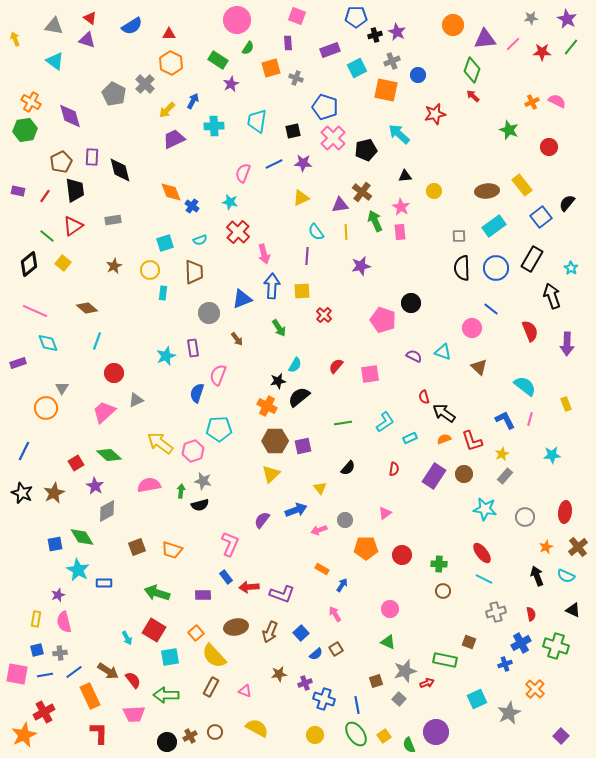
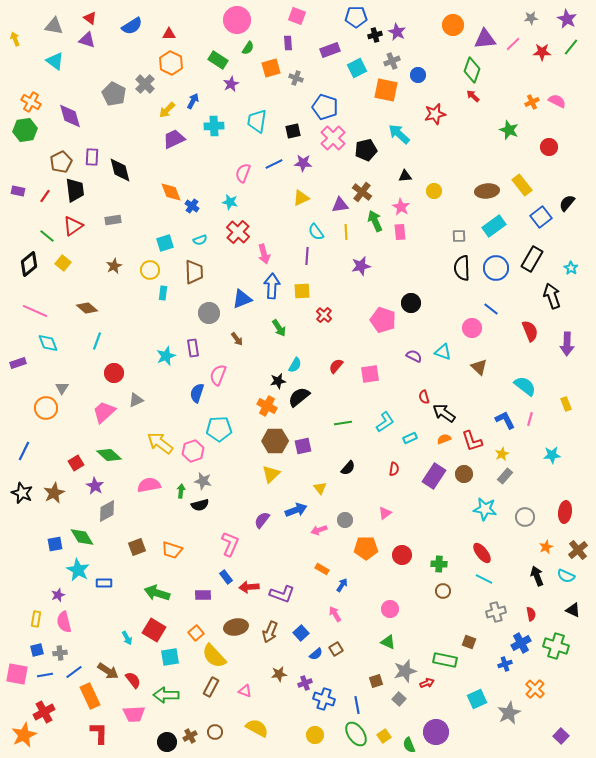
brown cross at (578, 547): moved 3 px down
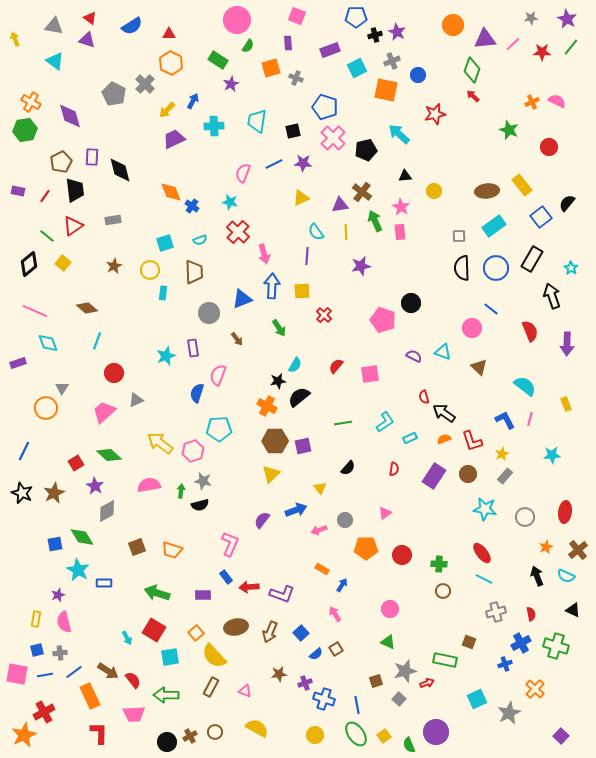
green semicircle at (248, 48): moved 2 px up
brown circle at (464, 474): moved 4 px right
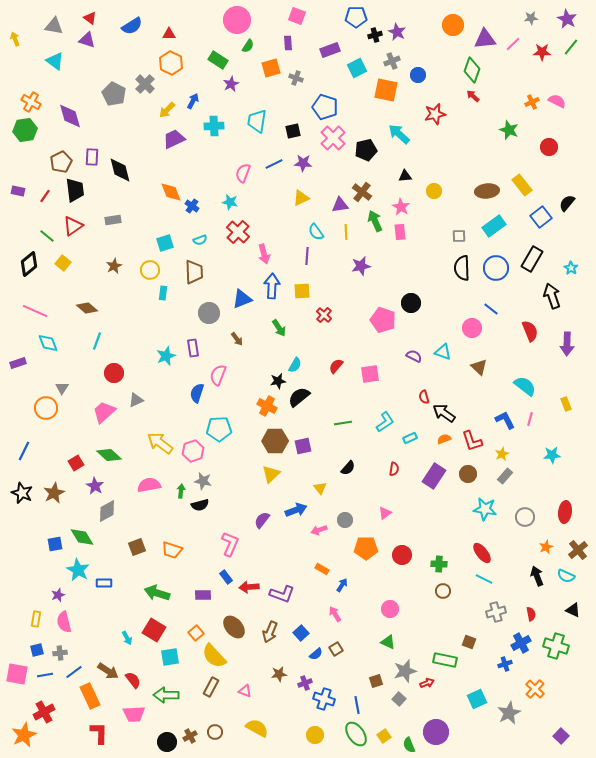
brown ellipse at (236, 627): moved 2 px left; rotated 60 degrees clockwise
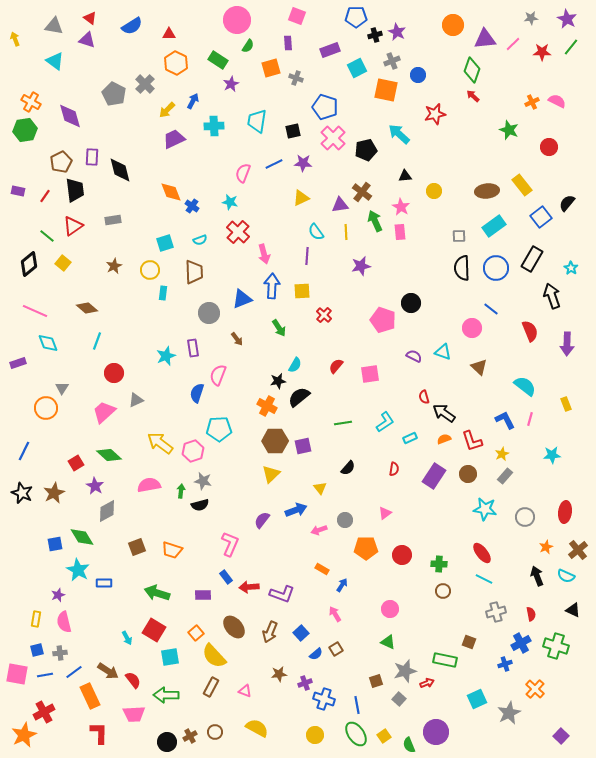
orange hexagon at (171, 63): moved 5 px right
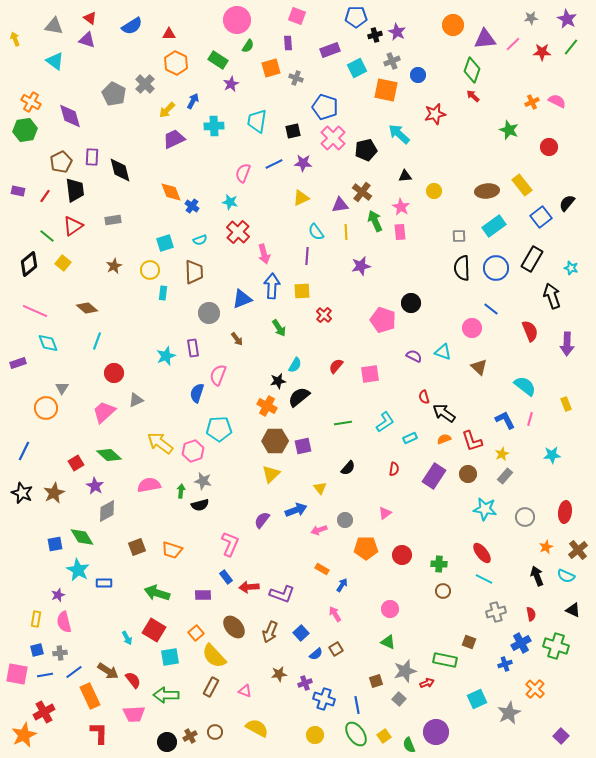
cyan star at (571, 268): rotated 16 degrees counterclockwise
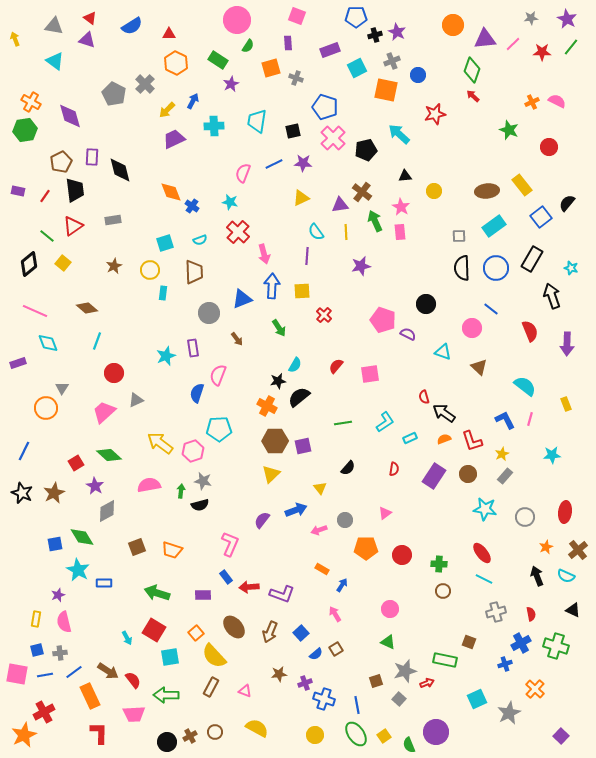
black circle at (411, 303): moved 15 px right, 1 px down
purple semicircle at (414, 356): moved 6 px left, 22 px up
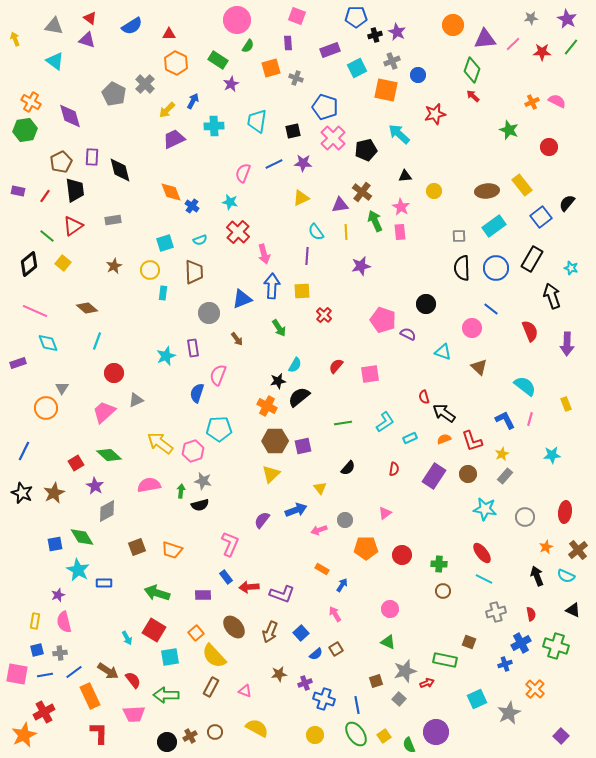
yellow rectangle at (36, 619): moved 1 px left, 2 px down
